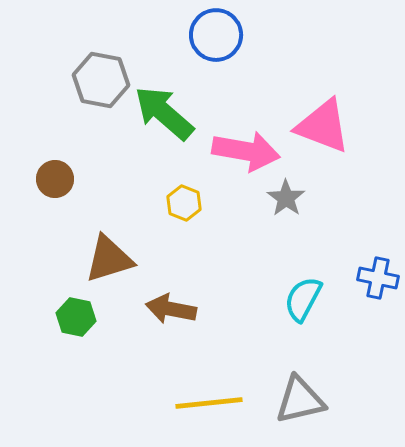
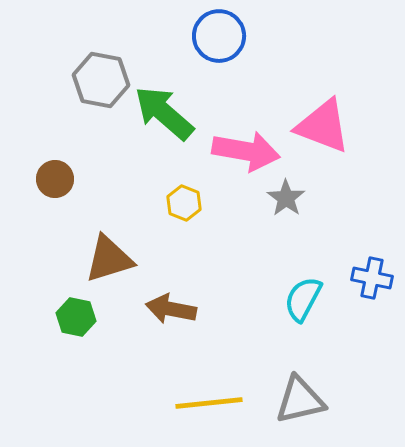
blue circle: moved 3 px right, 1 px down
blue cross: moved 6 px left
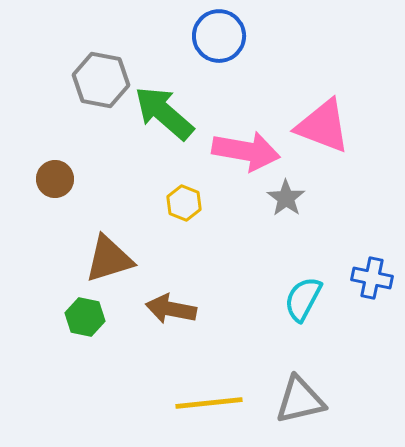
green hexagon: moved 9 px right
